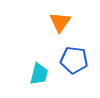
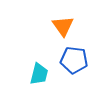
orange triangle: moved 3 px right, 4 px down; rotated 10 degrees counterclockwise
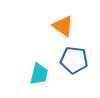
orange triangle: rotated 20 degrees counterclockwise
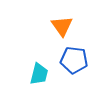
orange triangle: moved 1 px left; rotated 20 degrees clockwise
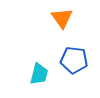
orange triangle: moved 8 px up
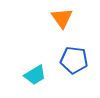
cyan trapezoid: moved 4 px left, 1 px down; rotated 45 degrees clockwise
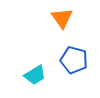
blue pentagon: rotated 8 degrees clockwise
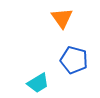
cyan trapezoid: moved 3 px right, 8 px down
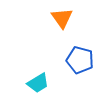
blue pentagon: moved 6 px right
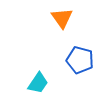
cyan trapezoid: rotated 25 degrees counterclockwise
